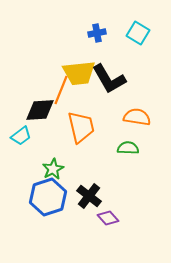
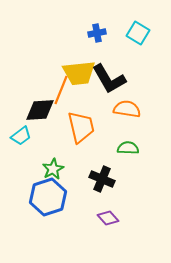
orange semicircle: moved 10 px left, 8 px up
black cross: moved 13 px right, 17 px up; rotated 15 degrees counterclockwise
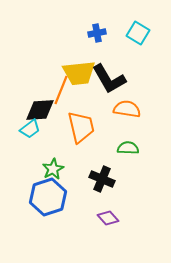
cyan trapezoid: moved 9 px right, 7 px up
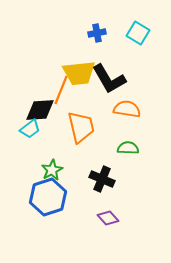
green star: moved 1 px left, 1 px down
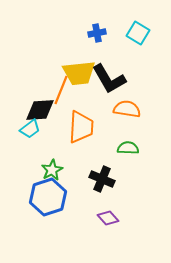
orange trapezoid: rotated 16 degrees clockwise
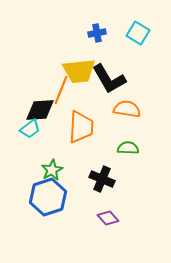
yellow trapezoid: moved 2 px up
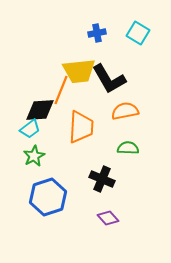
orange semicircle: moved 2 px left, 2 px down; rotated 20 degrees counterclockwise
green star: moved 18 px left, 14 px up
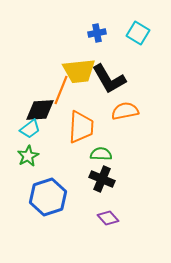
green semicircle: moved 27 px left, 6 px down
green star: moved 6 px left
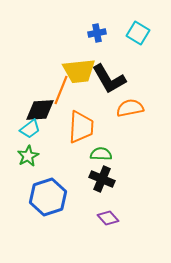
orange semicircle: moved 5 px right, 3 px up
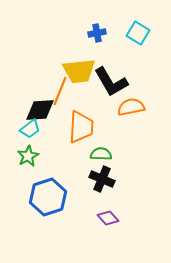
black L-shape: moved 2 px right, 3 px down
orange line: moved 1 px left, 1 px down
orange semicircle: moved 1 px right, 1 px up
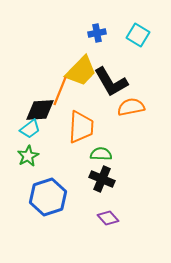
cyan square: moved 2 px down
yellow trapezoid: moved 2 px right; rotated 40 degrees counterclockwise
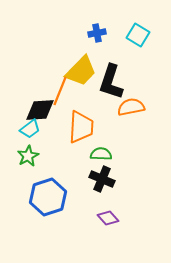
black L-shape: rotated 48 degrees clockwise
